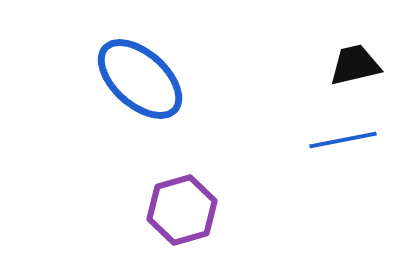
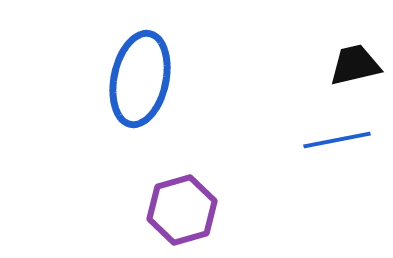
blue ellipse: rotated 60 degrees clockwise
blue line: moved 6 px left
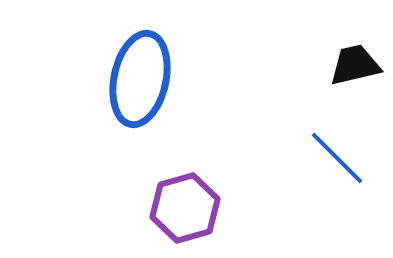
blue line: moved 18 px down; rotated 56 degrees clockwise
purple hexagon: moved 3 px right, 2 px up
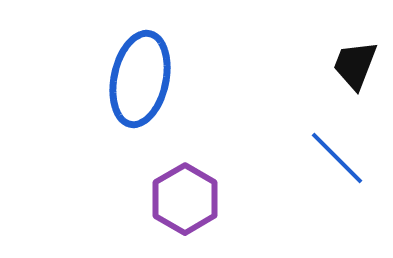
black trapezoid: rotated 56 degrees counterclockwise
purple hexagon: moved 9 px up; rotated 14 degrees counterclockwise
